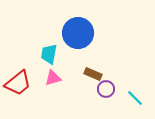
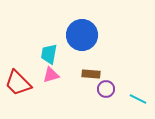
blue circle: moved 4 px right, 2 px down
brown rectangle: moved 2 px left; rotated 18 degrees counterclockwise
pink triangle: moved 2 px left, 3 px up
red trapezoid: rotated 84 degrees clockwise
cyan line: moved 3 px right, 1 px down; rotated 18 degrees counterclockwise
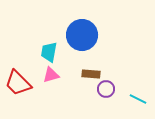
cyan trapezoid: moved 2 px up
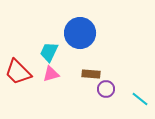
blue circle: moved 2 px left, 2 px up
cyan trapezoid: rotated 15 degrees clockwise
pink triangle: moved 1 px up
red trapezoid: moved 11 px up
cyan line: moved 2 px right; rotated 12 degrees clockwise
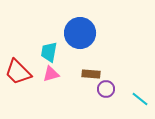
cyan trapezoid: rotated 15 degrees counterclockwise
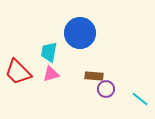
brown rectangle: moved 3 px right, 2 px down
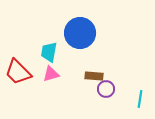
cyan line: rotated 60 degrees clockwise
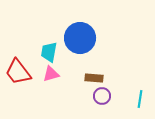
blue circle: moved 5 px down
red trapezoid: rotated 8 degrees clockwise
brown rectangle: moved 2 px down
purple circle: moved 4 px left, 7 px down
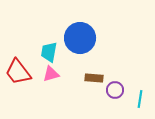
purple circle: moved 13 px right, 6 px up
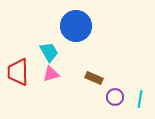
blue circle: moved 4 px left, 12 px up
cyan trapezoid: rotated 140 degrees clockwise
red trapezoid: rotated 36 degrees clockwise
brown rectangle: rotated 18 degrees clockwise
purple circle: moved 7 px down
